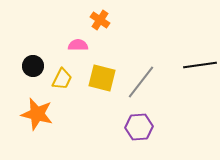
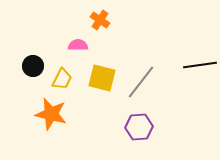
orange star: moved 14 px right
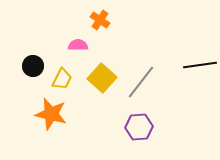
yellow square: rotated 28 degrees clockwise
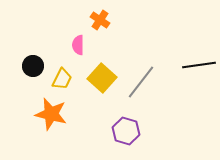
pink semicircle: rotated 90 degrees counterclockwise
black line: moved 1 px left
purple hexagon: moved 13 px left, 4 px down; rotated 20 degrees clockwise
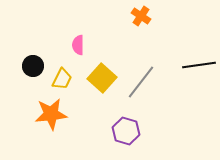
orange cross: moved 41 px right, 4 px up
orange star: rotated 20 degrees counterclockwise
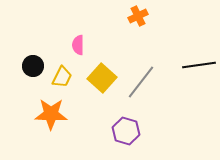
orange cross: moved 3 px left; rotated 30 degrees clockwise
yellow trapezoid: moved 2 px up
orange star: rotated 8 degrees clockwise
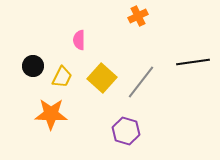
pink semicircle: moved 1 px right, 5 px up
black line: moved 6 px left, 3 px up
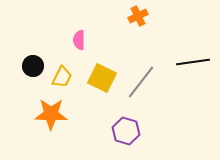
yellow square: rotated 16 degrees counterclockwise
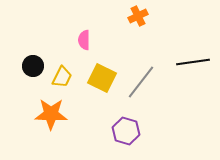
pink semicircle: moved 5 px right
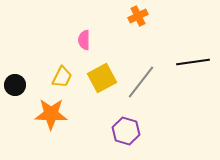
black circle: moved 18 px left, 19 px down
yellow square: rotated 36 degrees clockwise
